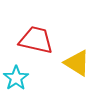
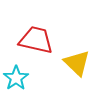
yellow triangle: rotated 12 degrees clockwise
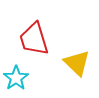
red trapezoid: moved 2 px left, 1 px up; rotated 120 degrees counterclockwise
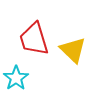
yellow triangle: moved 4 px left, 13 px up
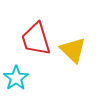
red trapezoid: moved 2 px right
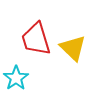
yellow triangle: moved 2 px up
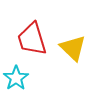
red trapezoid: moved 4 px left
